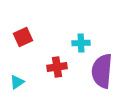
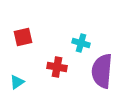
red square: rotated 12 degrees clockwise
cyan cross: rotated 18 degrees clockwise
red cross: rotated 18 degrees clockwise
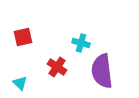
red cross: rotated 24 degrees clockwise
purple semicircle: rotated 12 degrees counterclockwise
cyan triangle: moved 3 px right, 1 px down; rotated 42 degrees counterclockwise
